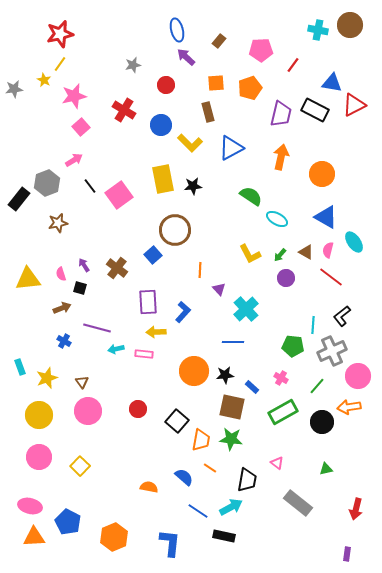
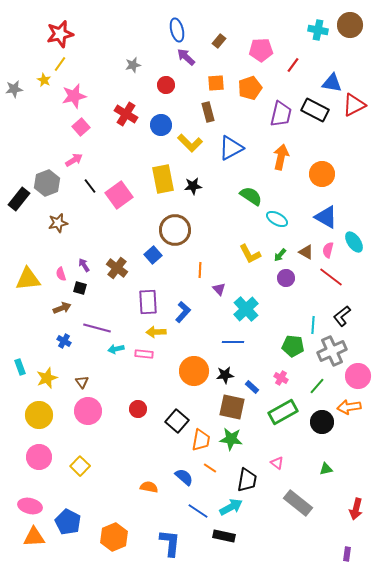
red cross at (124, 110): moved 2 px right, 4 px down
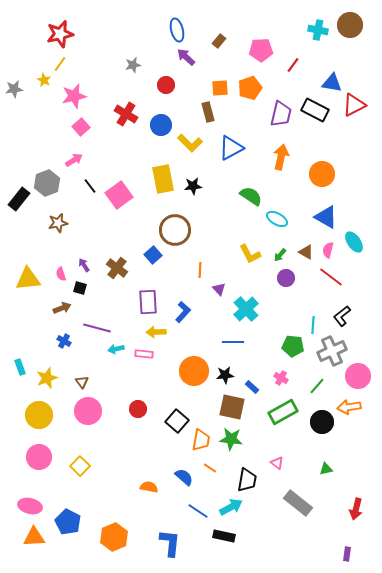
orange square at (216, 83): moved 4 px right, 5 px down
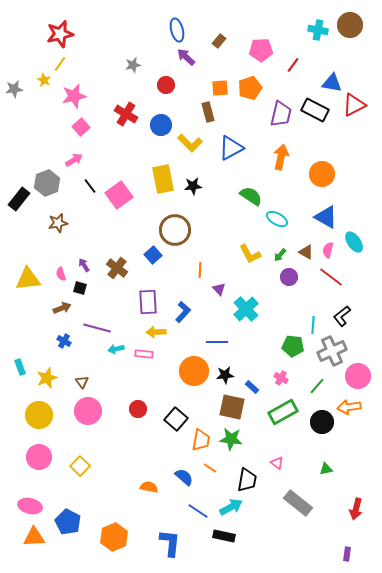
purple circle at (286, 278): moved 3 px right, 1 px up
blue line at (233, 342): moved 16 px left
black square at (177, 421): moved 1 px left, 2 px up
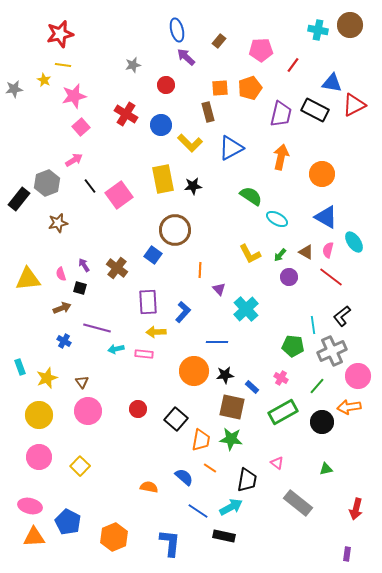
yellow line at (60, 64): moved 3 px right, 1 px down; rotated 63 degrees clockwise
blue square at (153, 255): rotated 12 degrees counterclockwise
cyan line at (313, 325): rotated 12 degrees counterclockwise
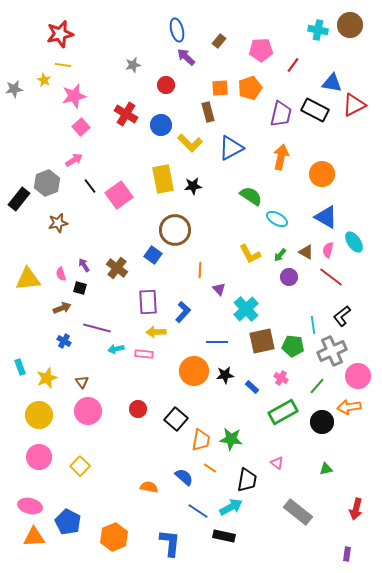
brown square at (232, 407): moved 30 px right, 66 px up; rotated 24 degrees counterclockwise
gray rectangle at (298, 503): moved 9 px down
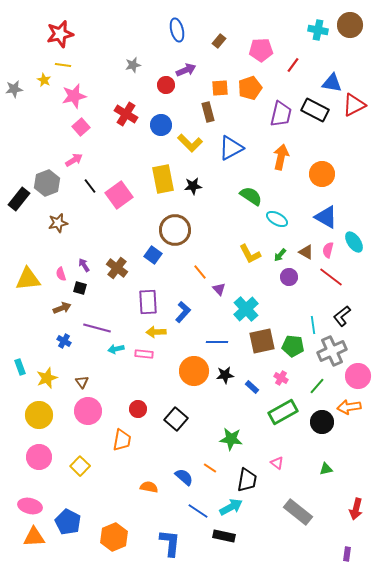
purple arrow at (186, 57): moved 13 px down; rotated 114 degrees clockwise
orange line at (200, 270): moved 2 px down; rotated 42 degrees counterclockwise
orange trapezoid at (201, 440): moved 79 px left
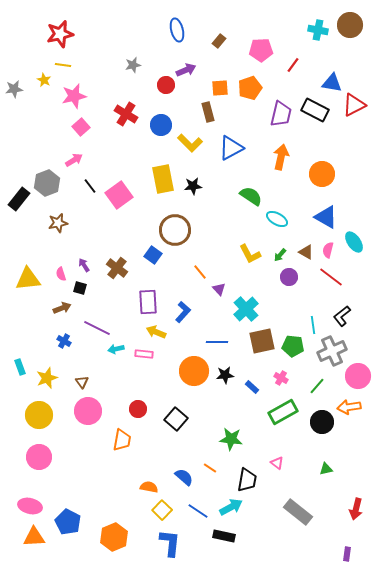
purple line at (97, 328): rotated 12 degrees clockwise
yellow arrow at (156, 332): rotated 24 degrees clockwise
yellow square at (80, 466): moved 82 px right, 44 px down
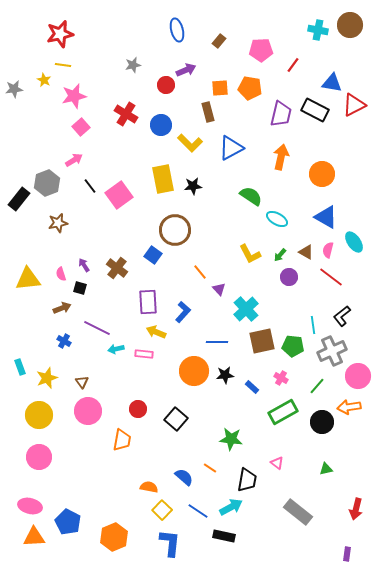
orange pentagon at (250, 88): rotated 30 degrees clockwise
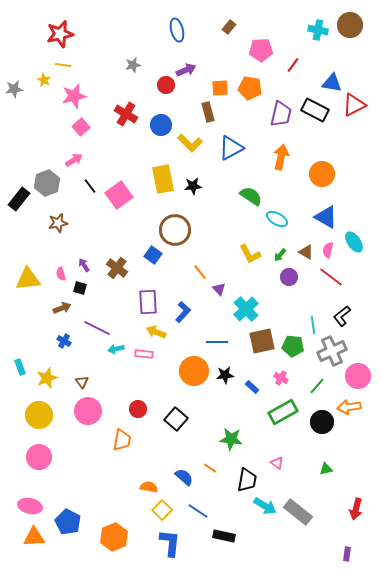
brown rectangle at (219, 41): moved 10 px right, 14 px up
cyan arrow at (231, 507): moved 34 px right, 1 px up; rotated 60 degrees clockwise
